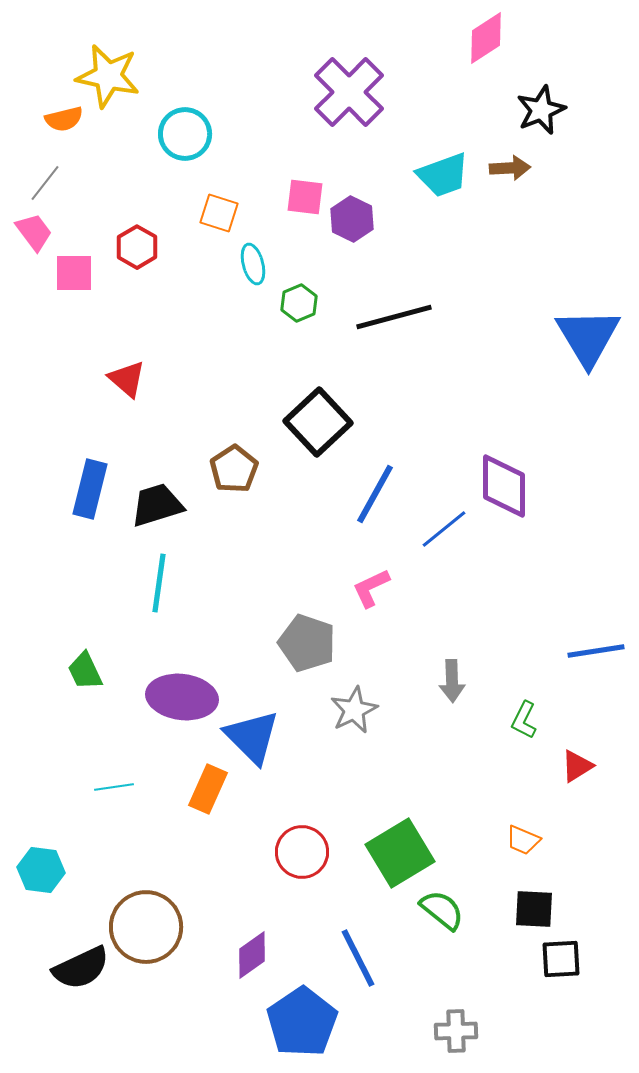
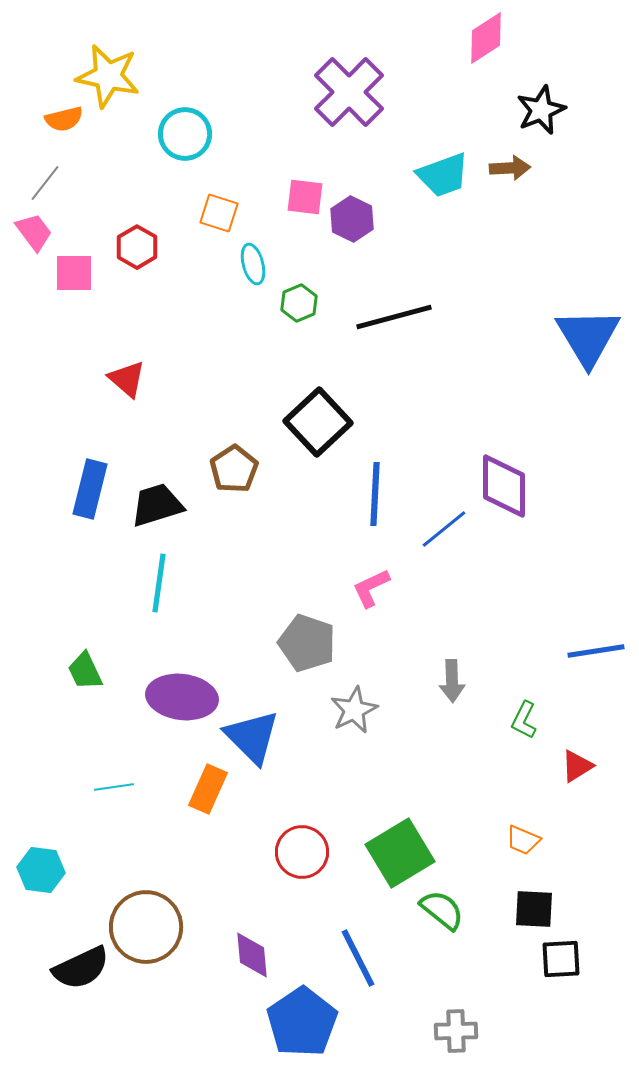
blue line at (375, 494): rotated 26 degrees counterclockwise
purple diamond at (252, 955): rotated 60 degrees counterclockwise
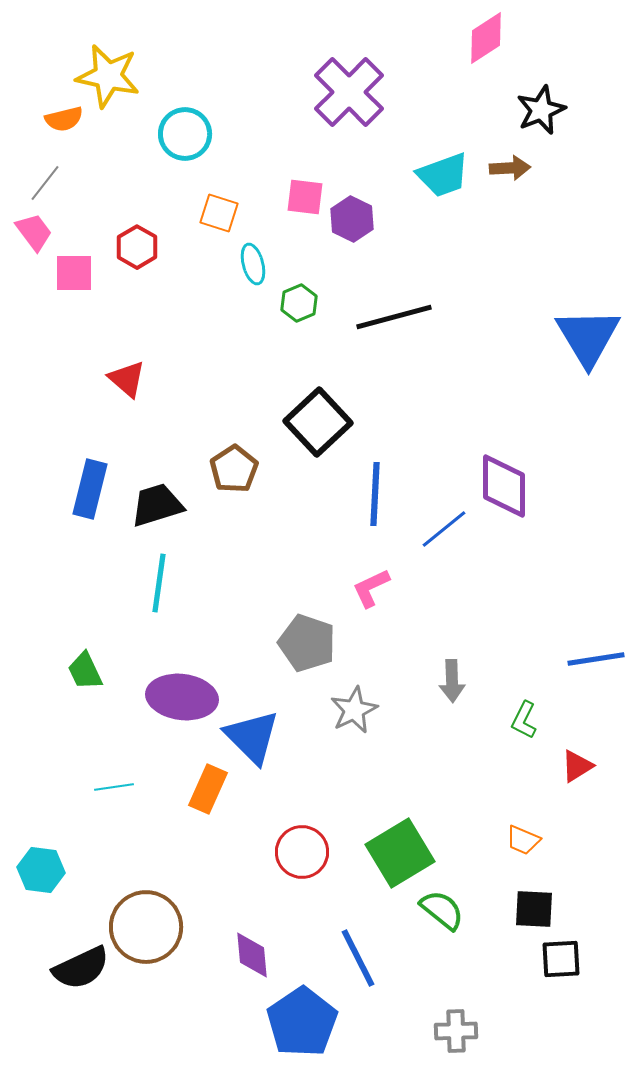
blue line at (596, 651): moved 8 px down
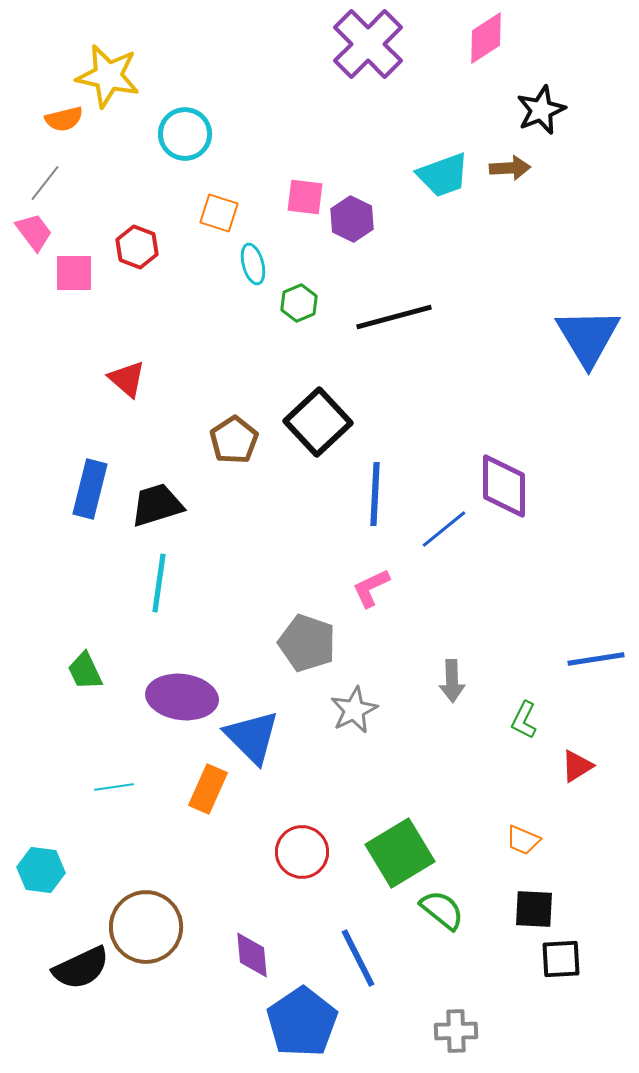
purple cross at (349, 92): moved 19 px right, 48 px up
red hexagon at (137, 247): rotated 9 degrees counterclockwise
brown pentagon at (234, 469): moved 29 px up
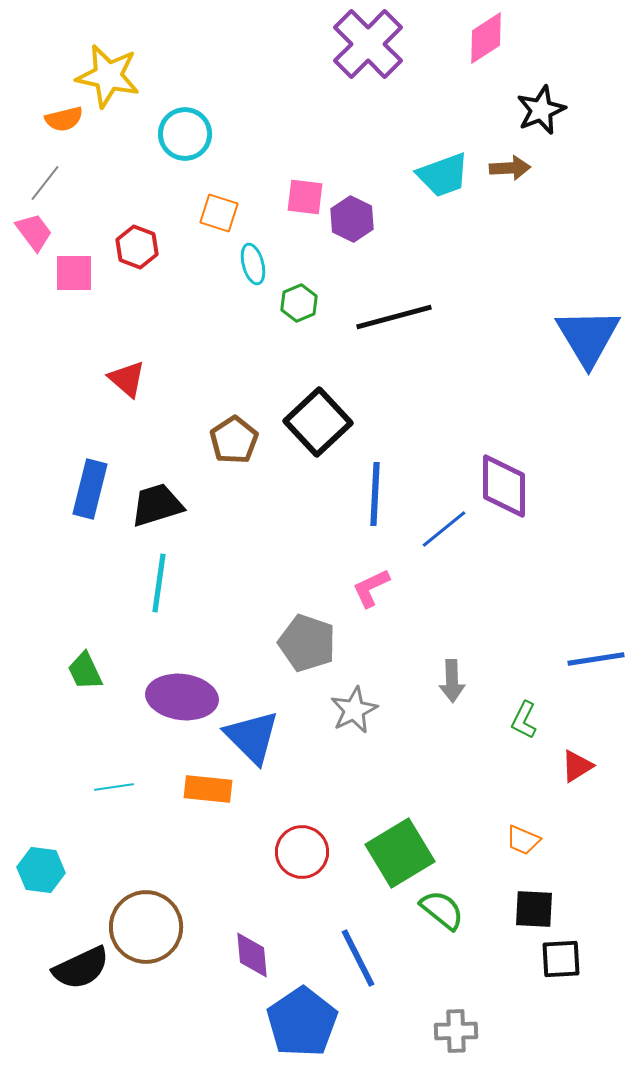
orange rectangle at (208, 789): rotated 72 degrees clockwise
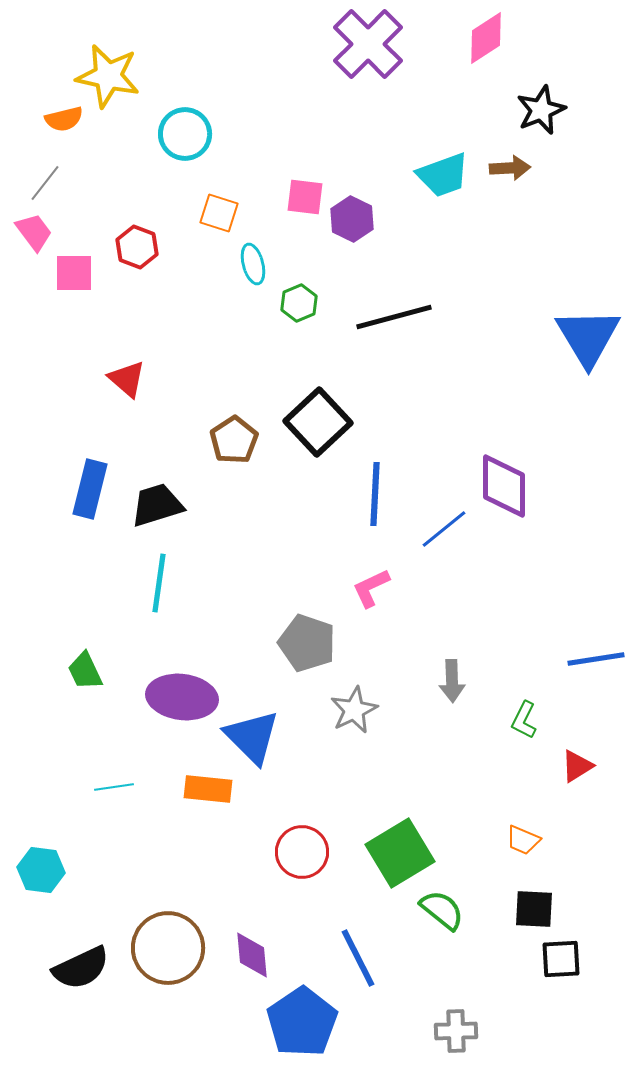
brown circle at (146, 927): moved 22 px right, 21 px down
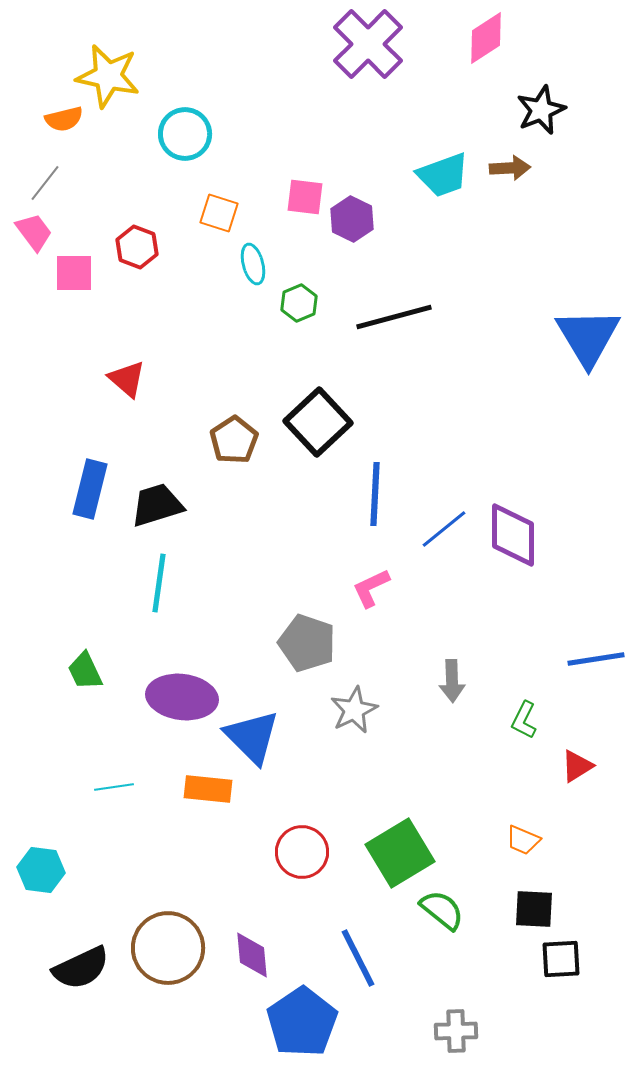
purple diamond at (504, 486): moved 9 px right, 49 px down
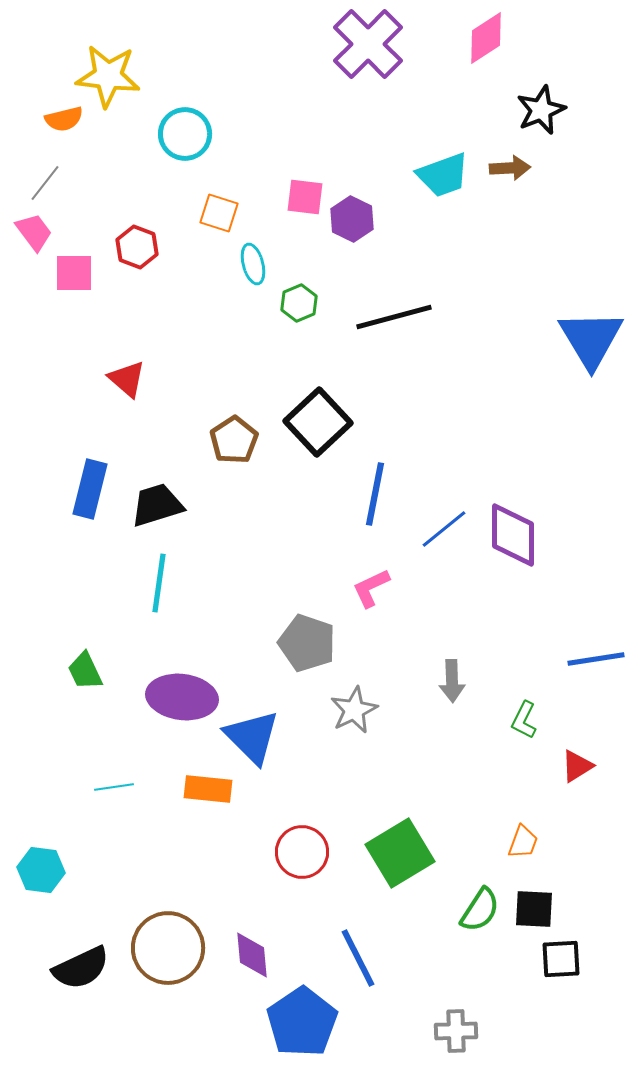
yellow star at (108, 76): rotated 6 degrees counterclockwise
blue triangle at (588, 337): moved 3 px right, 2 px down
blue line at (375, 494): rotated 8 degrees clockwise
orange trapezoid at (523, 840): moved 2 px down; rotated 93 degrees counterclockwise
green semicircle at (442, 910): moved 38 px right; rotated 84 degrees clockwise
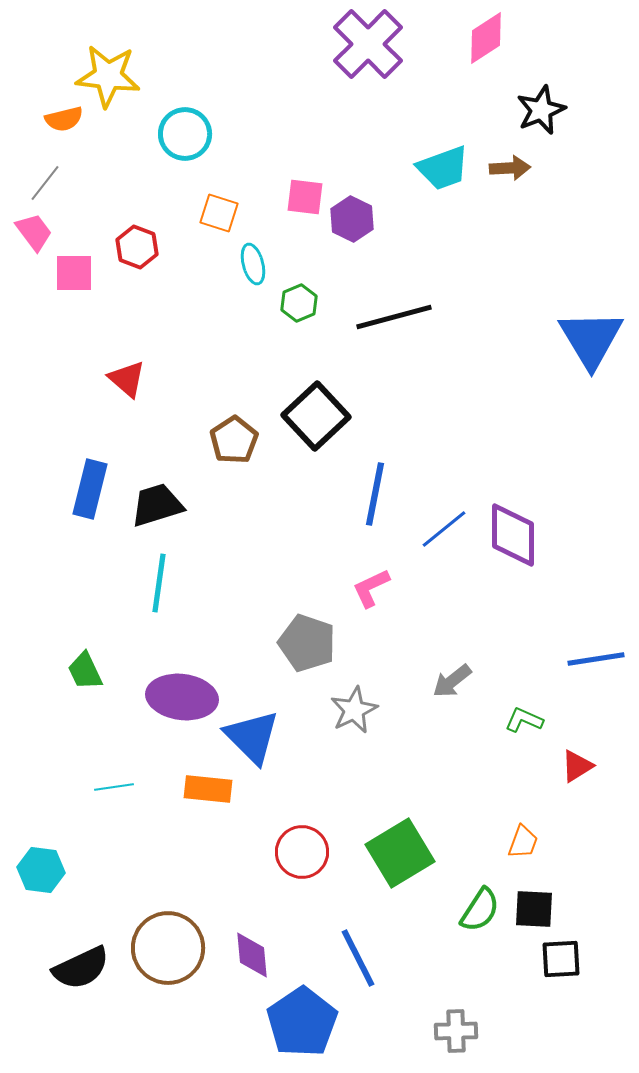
cyan trapezoid at (443, 175): moved 7 px up
black square at (318, 422): moved 2 px left, 6 px up
gray arrow at (452, 681): rotated 54 degrees clockwise
green L-shape at (524, 720): rotated 87 degrees clockwise
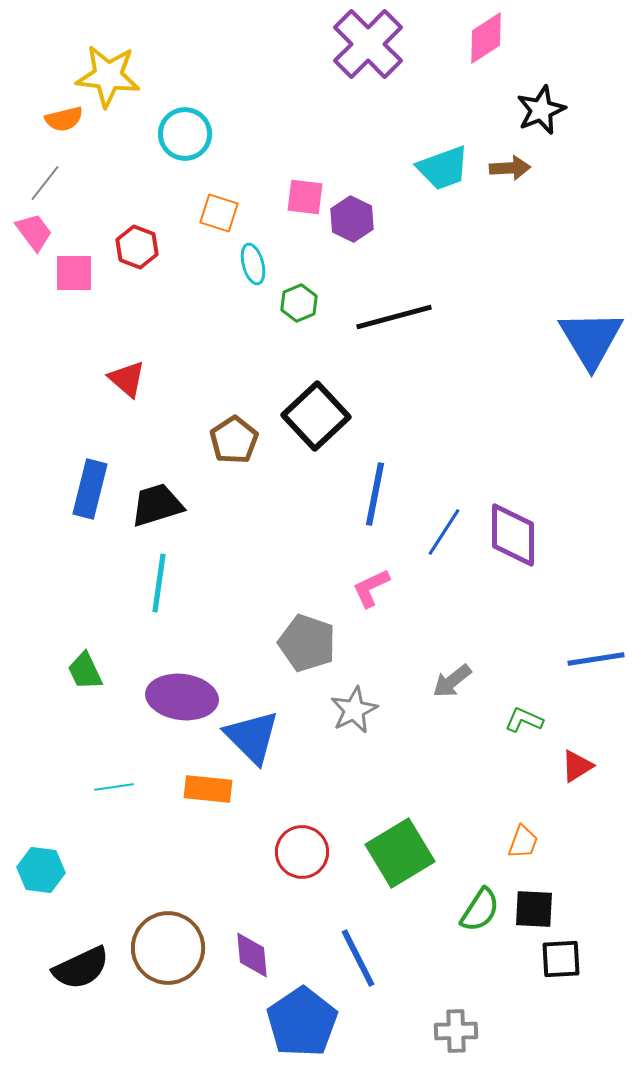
blue line at (444, 529): moved 3 px down; rotated 18 degrees counterclockwise
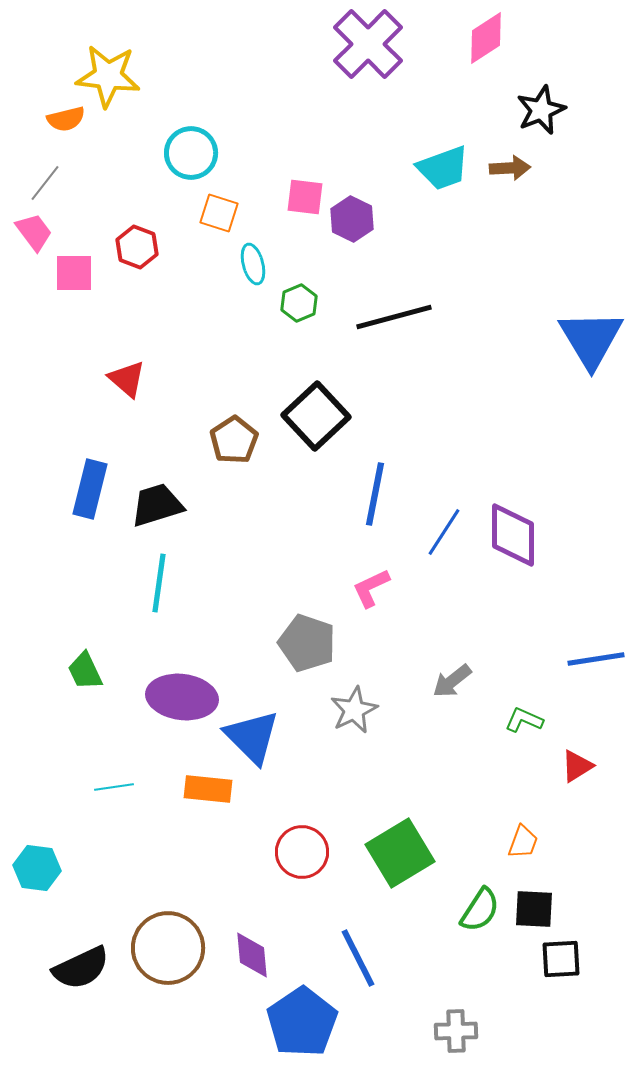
orange semicircle at (64, 119): moved 2 px right
cyan circle at (185, 134): moved 6 px right, 19 px down
cyan hexagon at (41, 870): moved 4 px left, 2 px up
